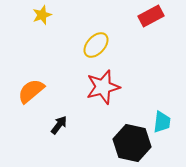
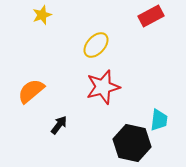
cyan trapezoid: moved 3 px left, 2 px up
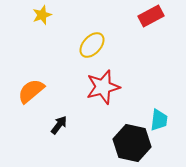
yellow ellipse: moved 4 px left
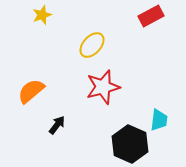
black arrow: moved 2 px left
black hexagon: moved 2 px left, 1 px down; rotated 12 degrees clockwise
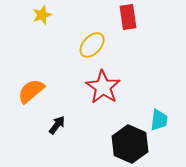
red rectangle: moved 23 px left, 1 px down; rotated 70 degrees counterclockwise
red star: rotated 24 degrees counterclockwise
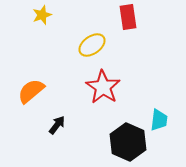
yellow ellipse: rotated 12 degrees clockwise
black hexagon: moved 2 px left, 2 px up
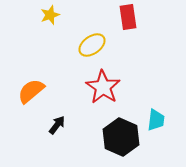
yellow star: moved 8 px right
cyan trapezoid: moved 3 px left
black hexagon: moved 7 px left, 5 px up
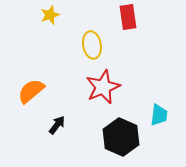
yellow ellipse: rotated 64 degrees counterclockwise
red star: rotated 16 degrees clockwise
cyan trapezoid: moved 3 px right, 5 px up
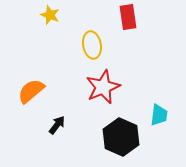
yellow star: rotated 30 degrees counterclockwise
